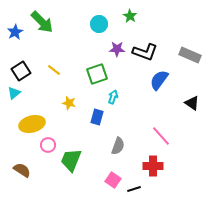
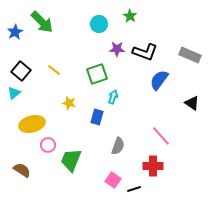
black square: rotated 18 degrees counterclockwise
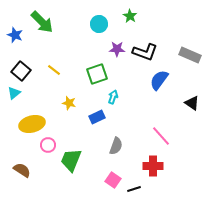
blue star: moved 3 px down; rotated 21 degrees counterclockwise
blue rectangle: rotated 49 degrees clockwise
gray semicircle: moved 2 px left
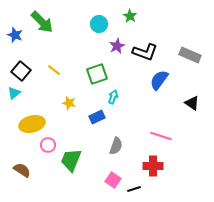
purple star: moved 3 px up; rotated 28 degrees counterclockwise
pink line: rotated 30 degrees counterclockwise
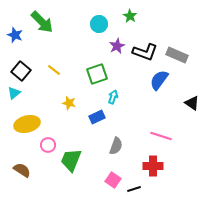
gray rectangle: moved 13 px left
yellow ellipse: moved 5 px left
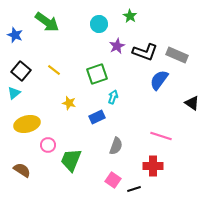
green arrow: moved 5 px right; rotated 10 degrees counterclockwise
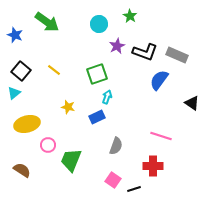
cyan arrow: moved 6 px left
yellow star: moved 1 px left, 4 px down
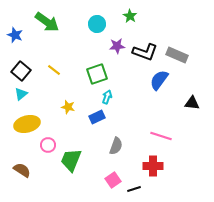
cyan circle: moved 2 px left
purple star: rotated 21 degrees clockwise
cyan triangle: moved 7 px right, 1 px down
black triangle: rotated 28 degrees counterclockwise
pink square: rotated 21 degrees clockwise
